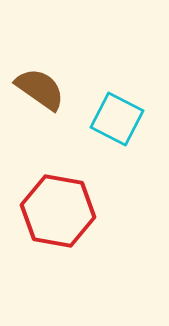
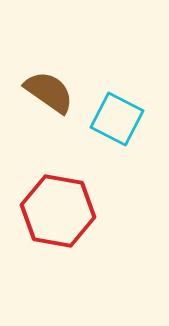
brown semicircle: moved 9 px right, 3 px down
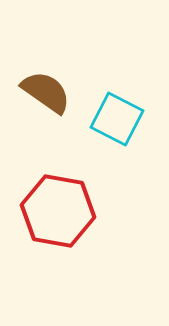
brown semicircle: moved 3 px left
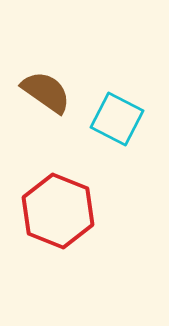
red hexagon: rotated 12 degrees clockwise
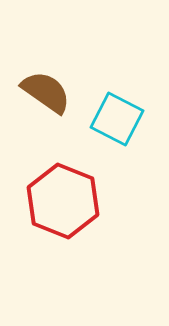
red hexagon: moved 5 px right, 10 px up
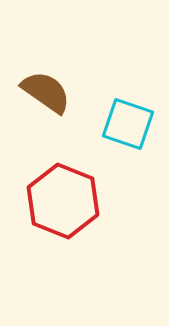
cyan square: moved 11 px right, 5 px down; rotated 8 degrees counterclockwise
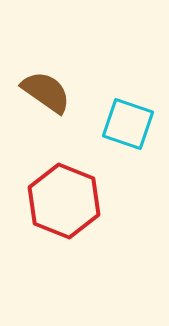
red hexagon: moved 1 px right
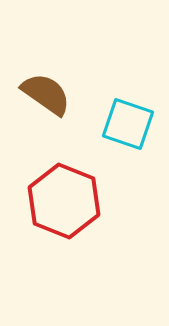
brown semicircle: moved 2 px down
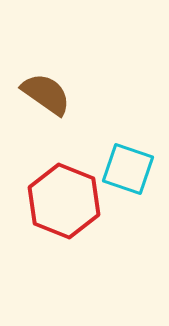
cyan square: moved 45 px down
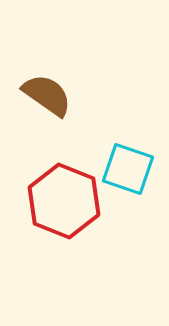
brown semicircle: moved 1 px right, 1 px down
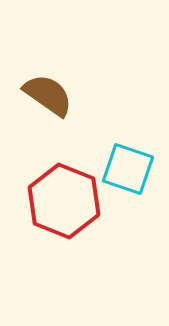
brown semicircle: moved 1 px right
